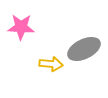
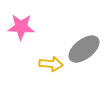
gray ellipse: rotated 12 degrees counterclockwise
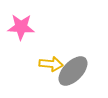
gray ellipse: moved 11 px left, 22 px down; rotated 8 degrees counterclockwise
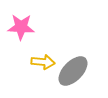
yellow arrow: moved 8 px left, 2 px up
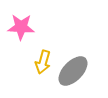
yellow arrow: rotated 100 degrees clockwise
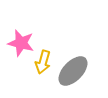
pink star: moved 16 px down; rotated 12 degrees clockwise
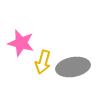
gray ellipse: moved 4 px up; rotated 36 degrees clockwise
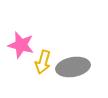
pink star: moved 2 px down
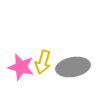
pink star: moved 22 px down
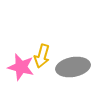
yellow arrow: moved 1 px left, 6 px up
